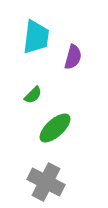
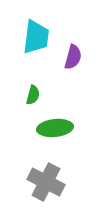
green semicircle: rotated 30 degrees counterclockwise
green ellipse: rotated 36 degrees clockwise
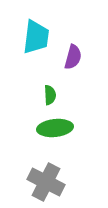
green semicircle: moved 17 px right; rotated 18 degrees counterclockwise
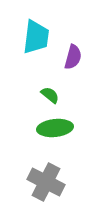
green semicircle: rotated 48 degrees counterclockwise
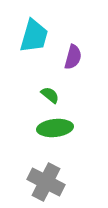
cyan trapezoid: moved 2 px left, 1 px up; rotated 9 degrees clockwise
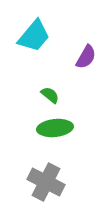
cyan trapezoid: rotated 24 degrees clockwise
purple semicircle: moved 13 px right; rotated 15 degrees clockwise
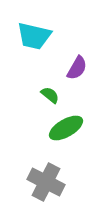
cyan trapezoid: rotated 63 degrees clockwise
purple semicircle: moved 9 px left, 11 px down
green ellipse: moved 11 px right; rotated 24 degrees counterclockwise
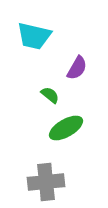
gray cross: rotated 33 degrees counterclockwise
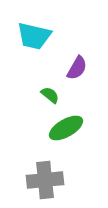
gray cross: moved 1 px left, 2 px up
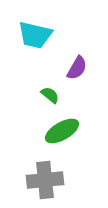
cyan trapezoid: moved 1 px right, 1 px up
green ellipse: moved 4 px left, 3 px down
